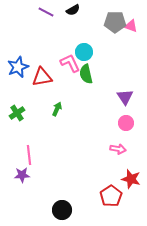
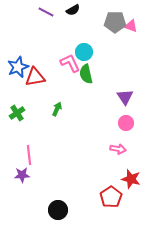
red triangle: moved 7 px left
red pentagon: moved 1 px down
black circle: moved 4 px left
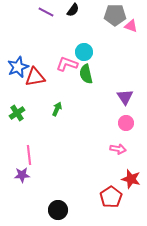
black semicircle: rotated 24 degrees counterclockwise
gray pentagon: moved 7 px up
pink L-shape: moved 3 px left, 1 px down; rotated 45 degrees counterclockwise
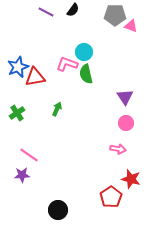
pink line: rotated 48 degrees counterclockwise
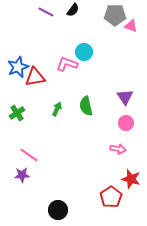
green semicircle: moved 32 px down
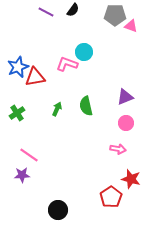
purple triangle: rotated 42 degrees clockwise
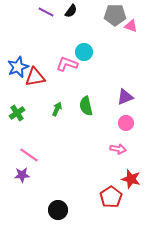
black semicircle: moved 2 px left, 1 px down
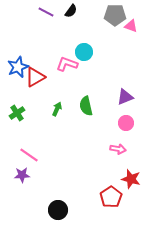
red triangle: rotated 20 degrees counterclockwise
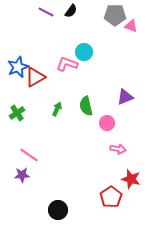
pink circle: moved 19 px left
